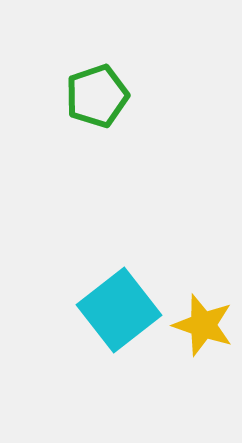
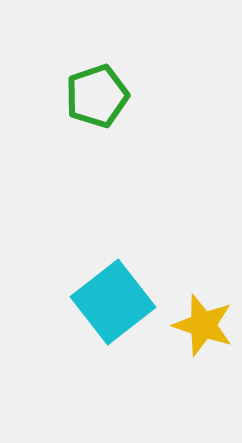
cyan square: moved 6 px left, 8 px up
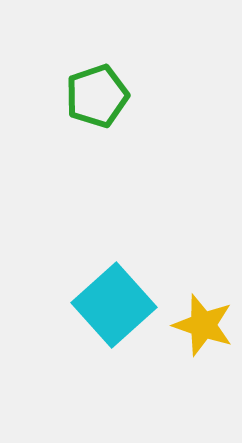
cyan square: moved 1 px right, 3 px down; rotated 4 degrees counterclockwise
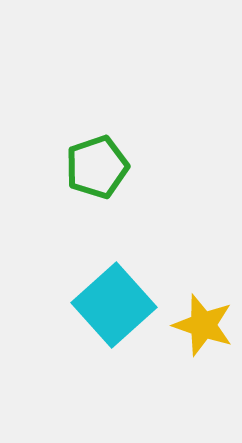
green pentagon: moved 71 px down
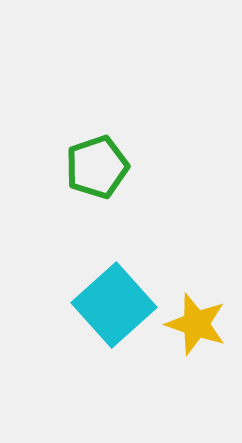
yellow star: moved 7 px left, 1 px up
